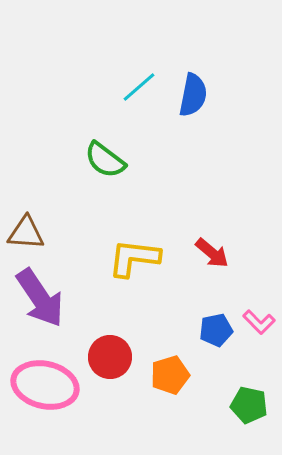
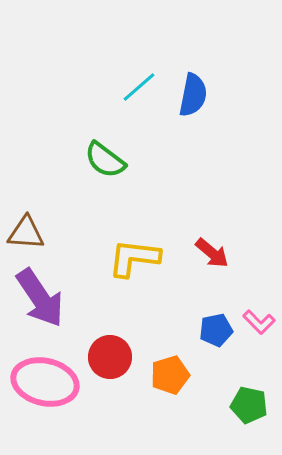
pink ellipse: moved 3 px up
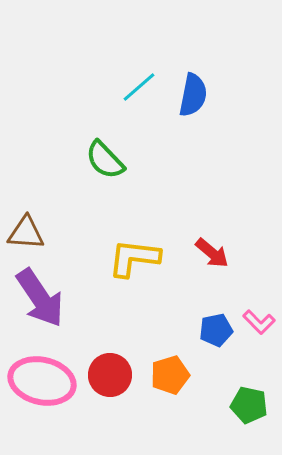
green semicircle: rotated 9 degrees clockwise
red circle: moved 18 px down
pink ellipse: moved 3 px left, 1 px up
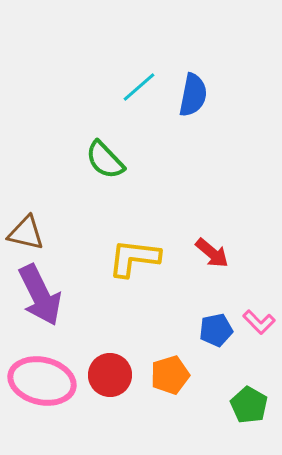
brown triangle: rotated 9 degrees clockwise
purple arrow: moved 3 px up; rotated 8 degrees clockwise
green pentagon: rotated 18 degrees clockwise
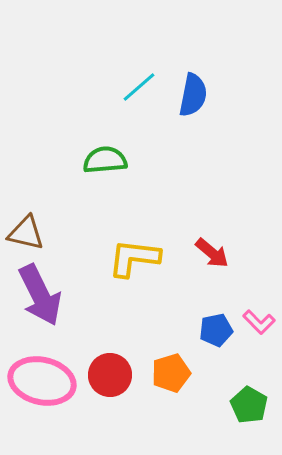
green semicircle: rotated 129 degrees clockwise
orange pentagon: moved 1 px right, 2 px up
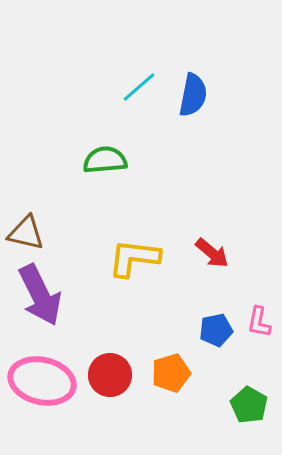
pink L-shape: rotated 56 degrees clockwise
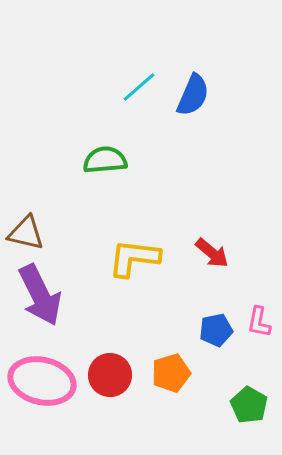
blue semicircle: rotated 12 degrees clockwise
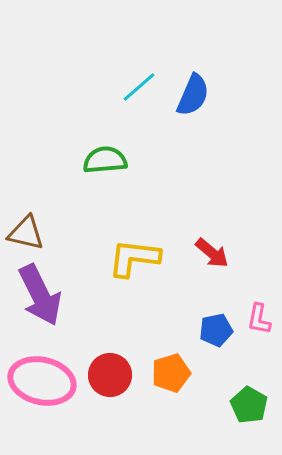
pink L-shape: moved 3 px up
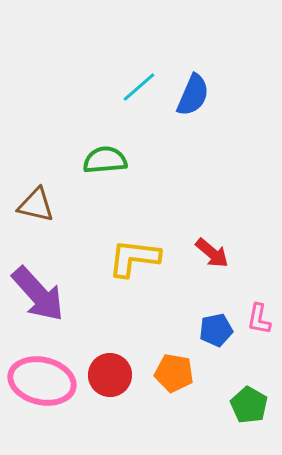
brown triangle: moved 10 px right, 28 px up
purple arrow: moved 2 px left, 1 px up; rotated 16 degrees counterclockwise
orange pentagon: moved 3 px right; rotated 27 degrees clockwise
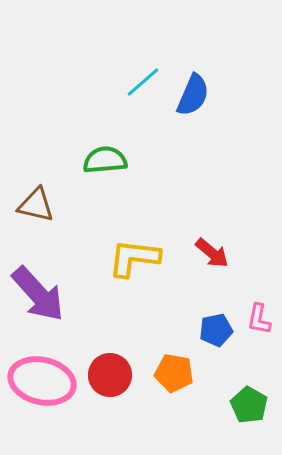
cyan line: moved 4 px right, 5 px up
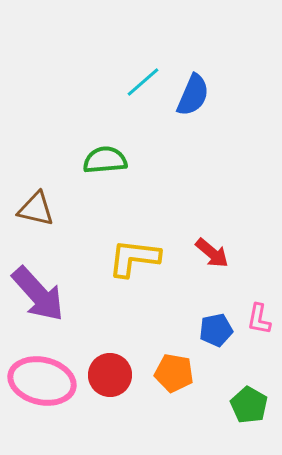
brown triangle: moved 4 px down
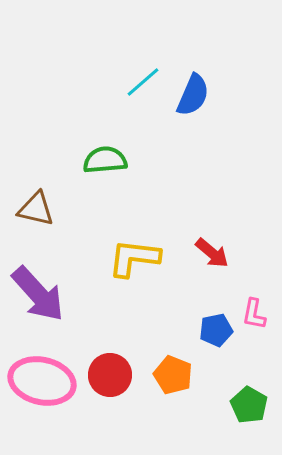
pink L-shape: moved 5 px left, 5 px up
orange pentagon: moved 1 px left, 2 px down; rotated 12 degrees clockwise
